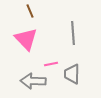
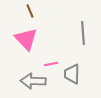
gray line: moved 10 px right
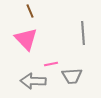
gray trapezoid: moved 2 px down; rotated 95 degrees counterclockwise
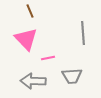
pink line: moved 3 px left, 6 px up
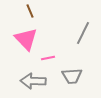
gray line: rotated 30 degrees clockwise
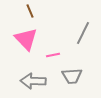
pink line: moved 5 px right, 3 px up
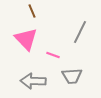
brown line: moved 2 px right
gray line: moved 3 px left, 1 px up
pink line: rotated 32 degrees clockwise
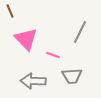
brown line: moved 22 px left
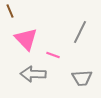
gray trapezoid: moved 10 px right, 2 px down
gray arrow: moved 7 px up
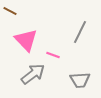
brown line: rotated 40 degrees counterclockwise
pink triangle: moved 1 px down
gray arrow: rotated 140 degrees clockwise
gray trapezoid: moved 2 px left, 2 px down
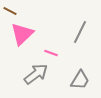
pink triangle: moved 4 px left, 6 px up; rotated 30 degrees clockwise
pink line: moved 2 px left, 2 px up
gray arrow: moved 3 px right
gray trapezoid: rotated 55 degrees counterclockwise
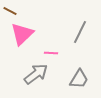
pink line: rotated 16 degrees counterclockwise
gray trapezoid: moved 1 px left, 1 px up
